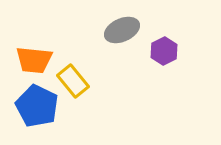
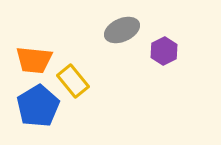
blue pentagon: moved 1 px right; rotated 15 degrees clockwise
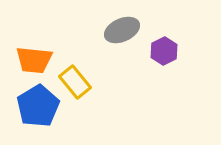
yellow rectangle: moved 2 px right, 1 px down
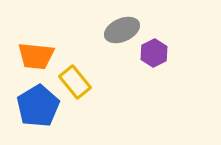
purple hexagon: moved 10 px left, 2 px down
orange trapezoid: moved 2 px right, 4 px up
